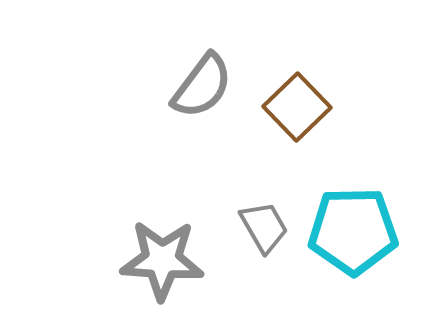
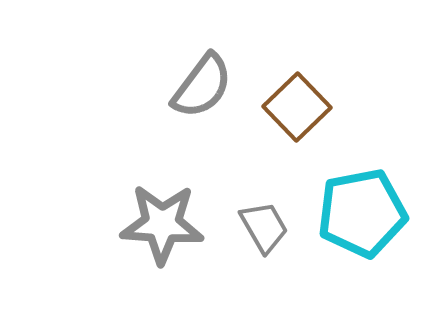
cyan pentagon: moved 9 px right, 18 px up; rotated 10 degrees counterclockwise
gray star: moved 36 px up
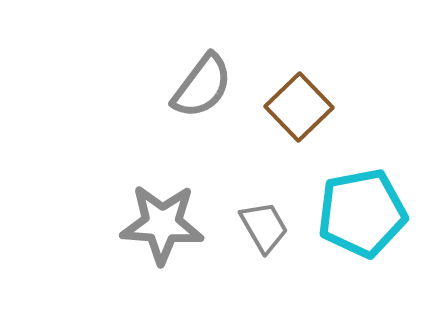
brown square: moved 2 px right
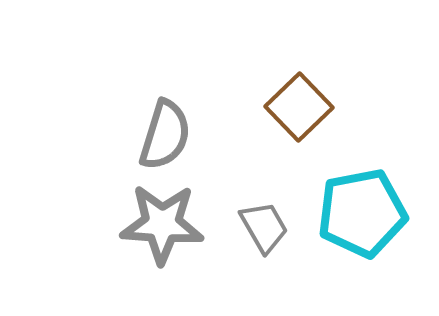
gray semicircle: moved 37 px left, 49 px down; rotated 20 degrees counterclockwise
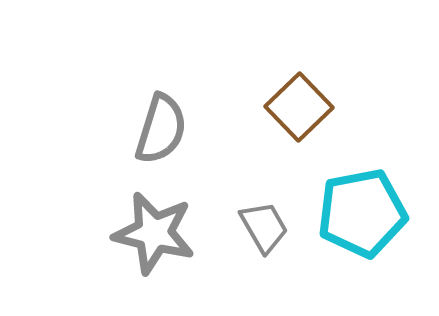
gray semicircle: moved 4 px left, 6 px up
gray star: moved 8 px left, 9 px down; rotated 10 degrees clockwise
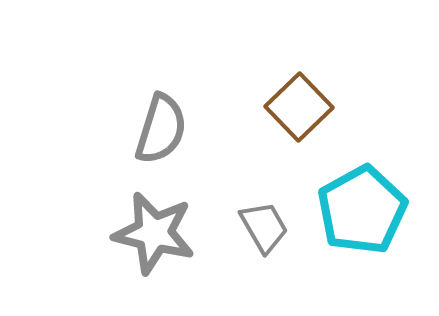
cyan pentagon: moved 3 px up; rotated 18 degrees counterclockwise
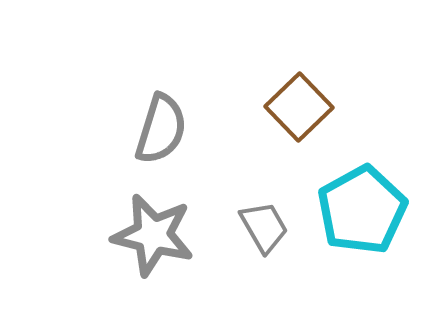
gray star: moved 1 px left, 2 px down
